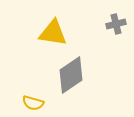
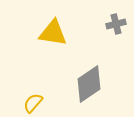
gray diamond: moved 18 px right, 9 px down
yellow semicircle: rotated 115 degrees clockwise
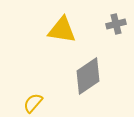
yellow triangle: moved 9 px right, 3 px up
gray diamond: moved 1 px left, 8 px up
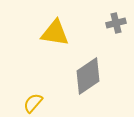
gray cross: moved 1 px up
yellow triangle: moved 7 px left, 3 px down
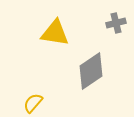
gray diamond: moved 3 px right, 5 px up
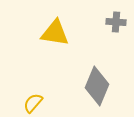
gray cross: moved 1 px up; rotated 18 degrees clockwise
gray diamond: moved 6 px right, 15 px down; rotated 33 degrees counterclockwise
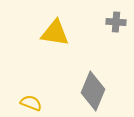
gray diamond: moved 4 px left, 5 px down
yellow semicircle: moved 2 px left; rotated 70 degrees clockwise
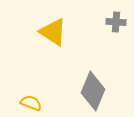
yellow triangle: moved 2 px left, 1 px up; rotated 24 degrees clockwise
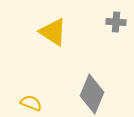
gray diamond: moved 1 px left, 3 px down
